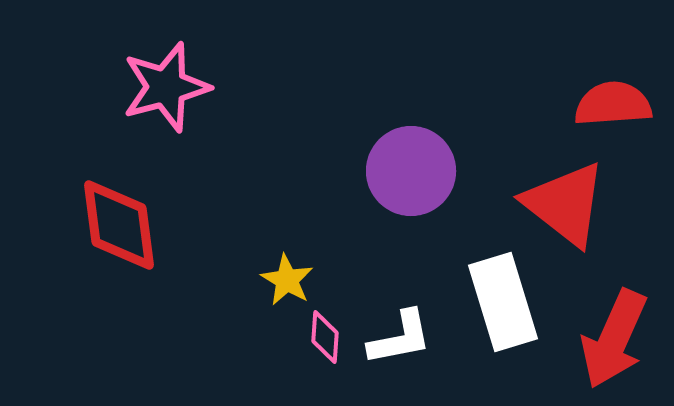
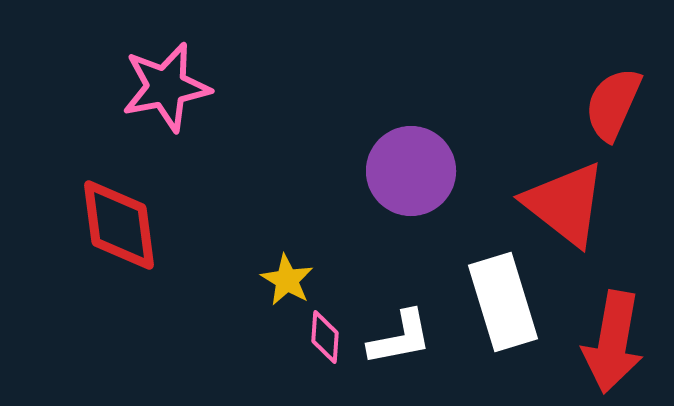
pink star: rotated 4 degrees clockwise
red semicircle: rotated 62 degrees counterclockwise
red arrow: moved 1 px left, 3 px down; rotated 14 degrees counterclockwise
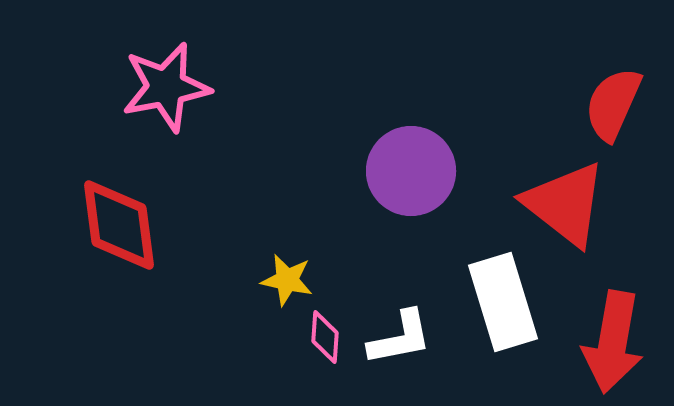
yellow star: rotated 18 degrees counterclockwise
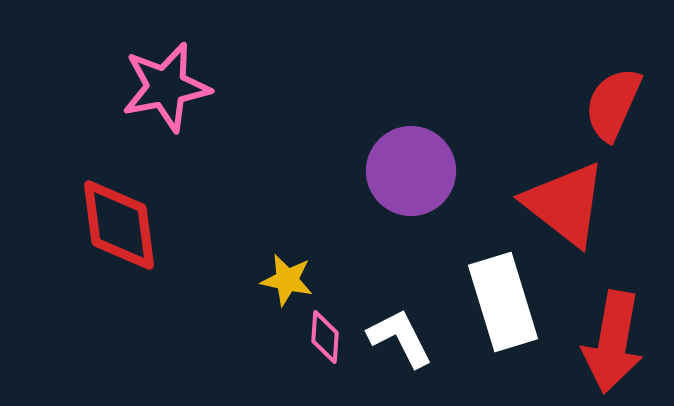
white L-shape: rotated 106 degrees counterclockwise
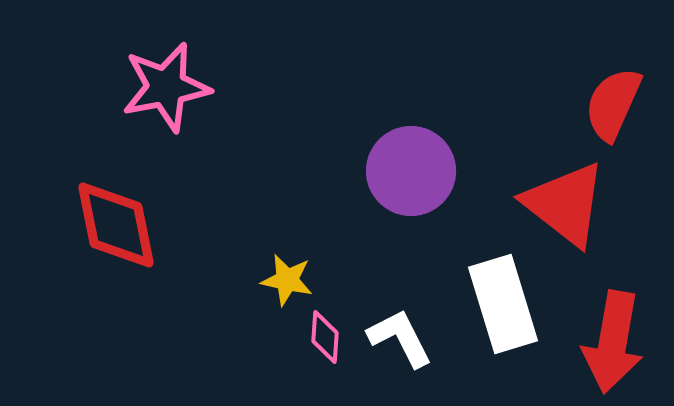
red diamond: moved 3 px left; rotated 4 degrees counterclockwise
white rectangle: moved 2 px down
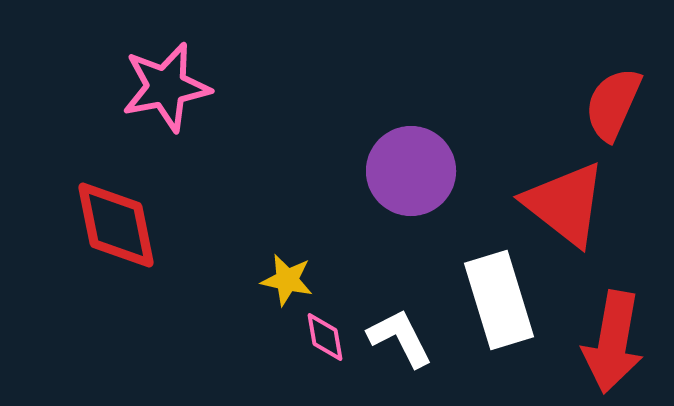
white rectangle: moved 4 px left, 4 px up
pink diamond: rotated 14 degrees counterclockwise
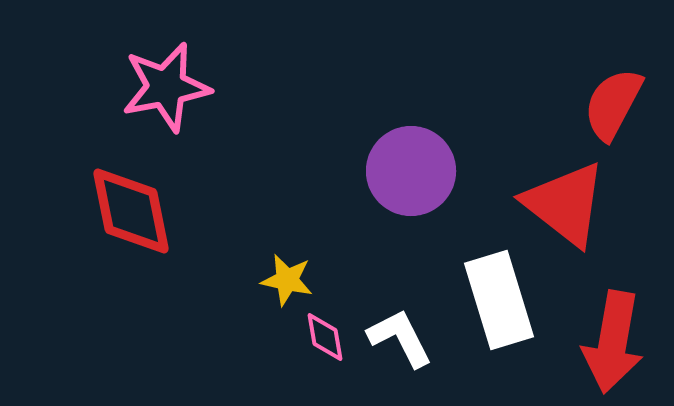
red semicircle: rotated 4 degrees clockwise
red diamond: moved 15 px right, 14 px up
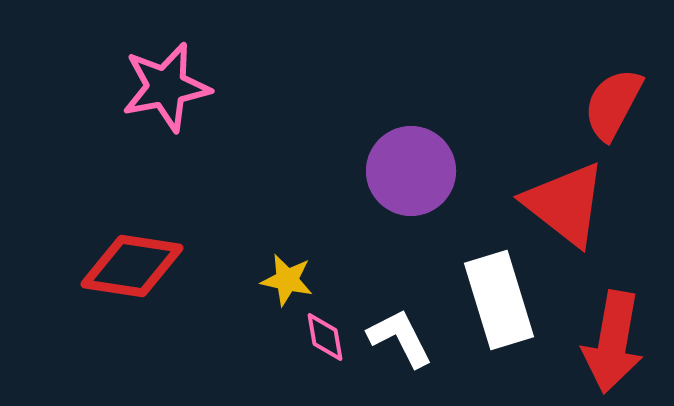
red diamond: moved 1 px right, 55 px down; rotated 70 degrees counterclockwise
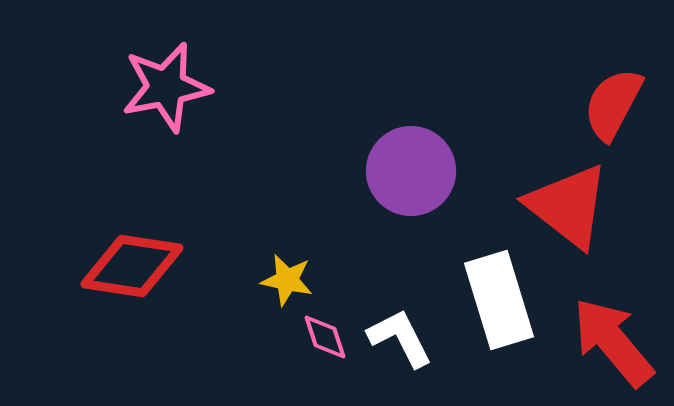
red triangle: moved 3 px right, 2 px down
pink diamond: rotated 8 degrees counterclockwise
red arrow: rotated 130 degrees clockwise
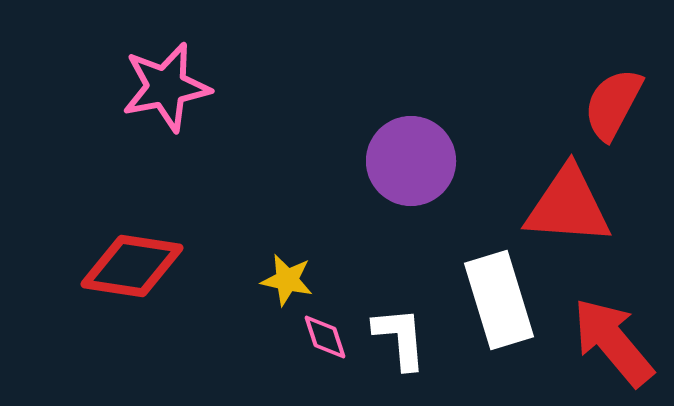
purple circle: moved 10 px up
red triangle: rotated 34 degrees counterclockwise
white L-shape: rotated 22 degrees clockwise
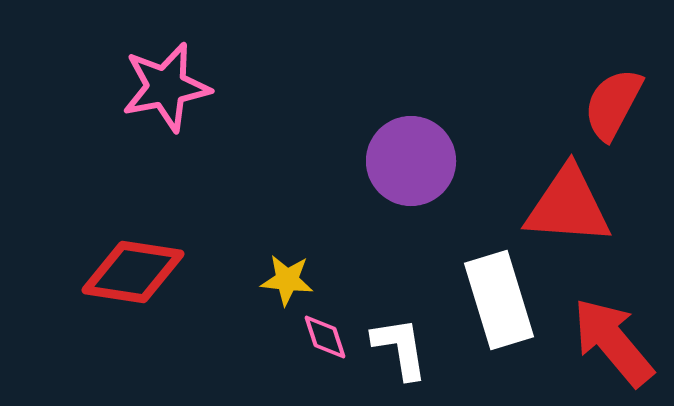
red diamond: moved 1 px right, 6 px down
yellow star: rotated 6 degrees counterclockwise
white L-shape: moved 10 px down; rotated 4 degrees counterclockwise
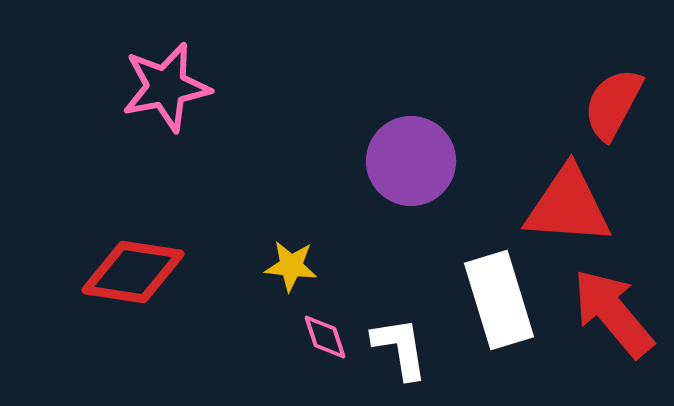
yellow star: moved 4 px right, 14 px up
red arrow: moved 29 px up
